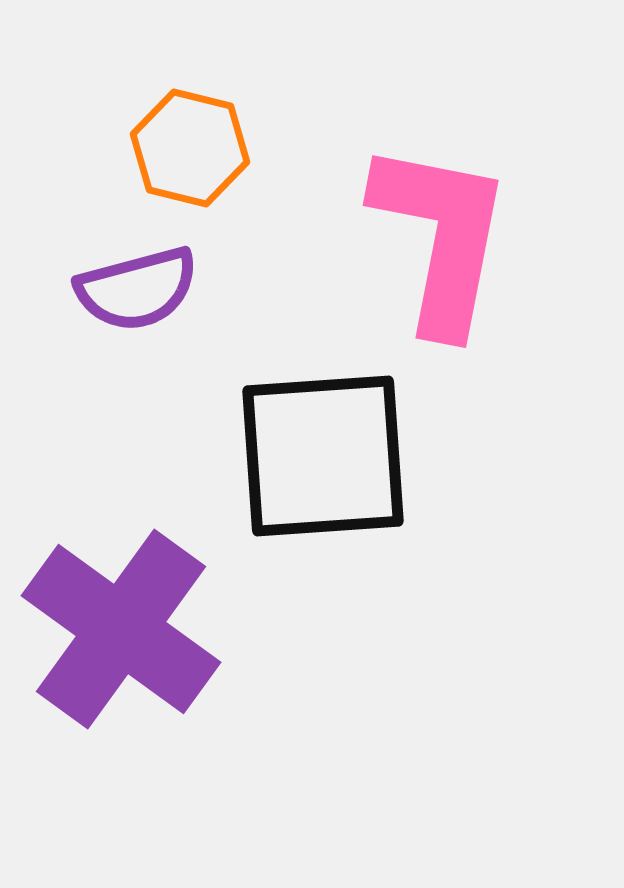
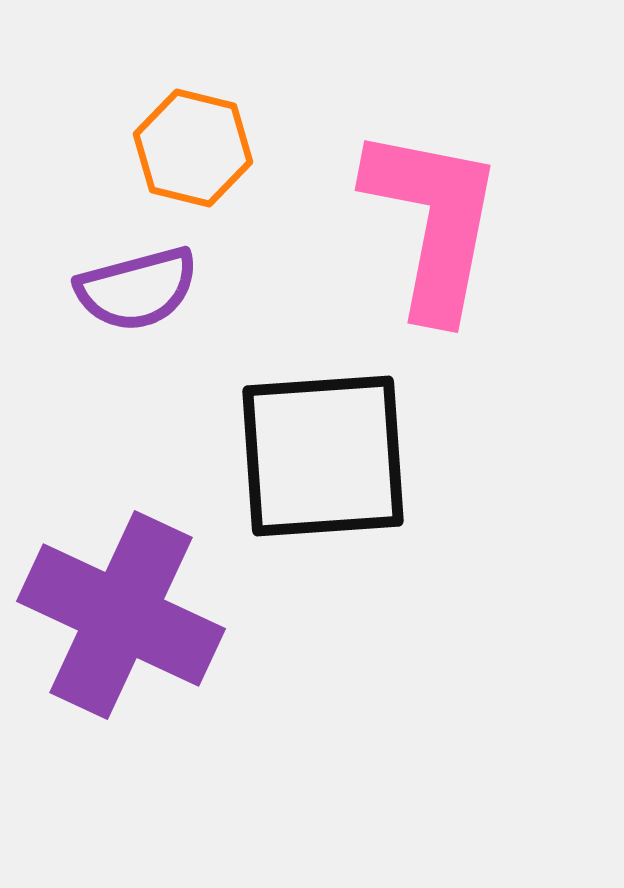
orange hexagon: moved 3 px right
pink L-shape: moved 8 px left, 15 px up
purple cross: moved 14 px up; rotated 11 degrees counterclockwise
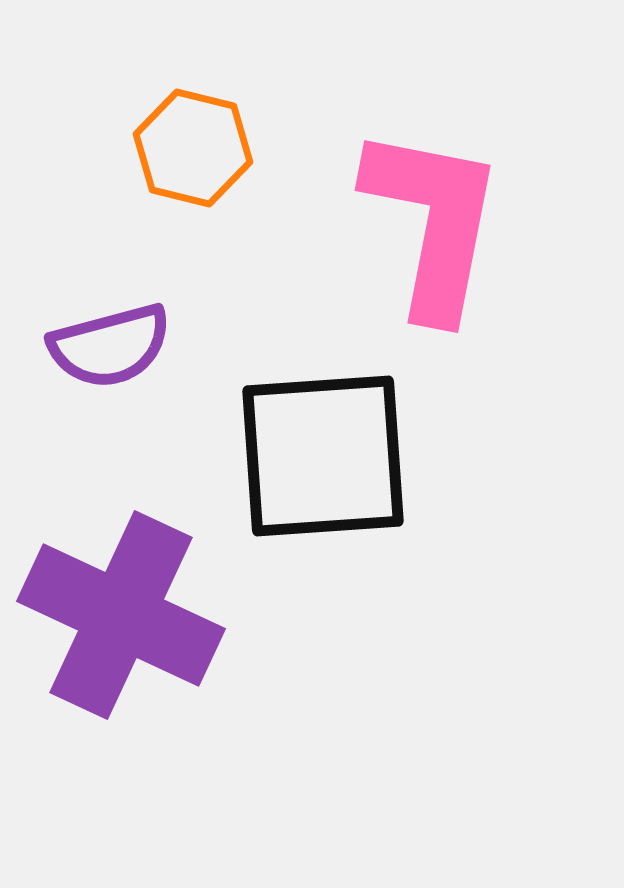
purple semicircle: moved 27 px left, 57 px down
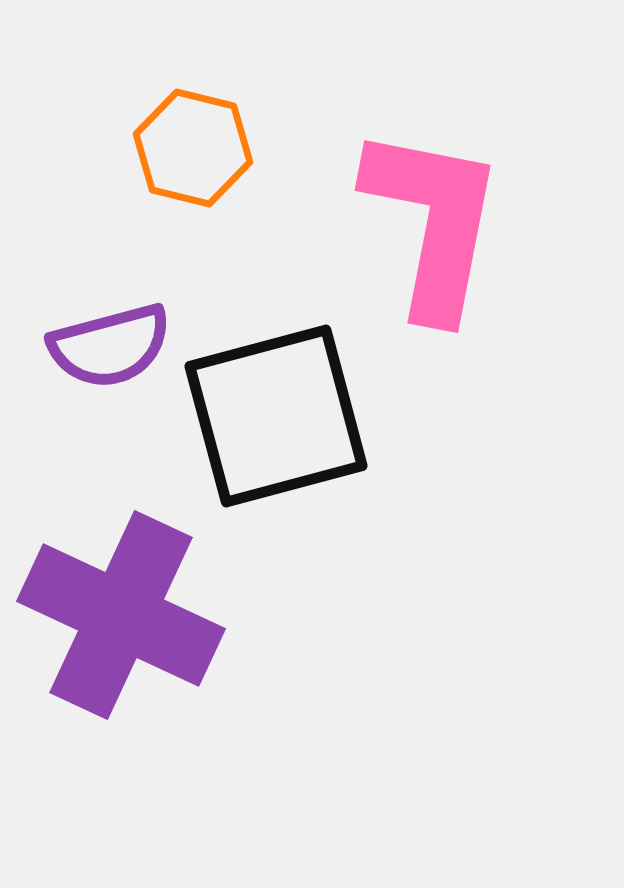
black square: moved 47 px left, 40 px up; rotated 11 degrees counterclockwise
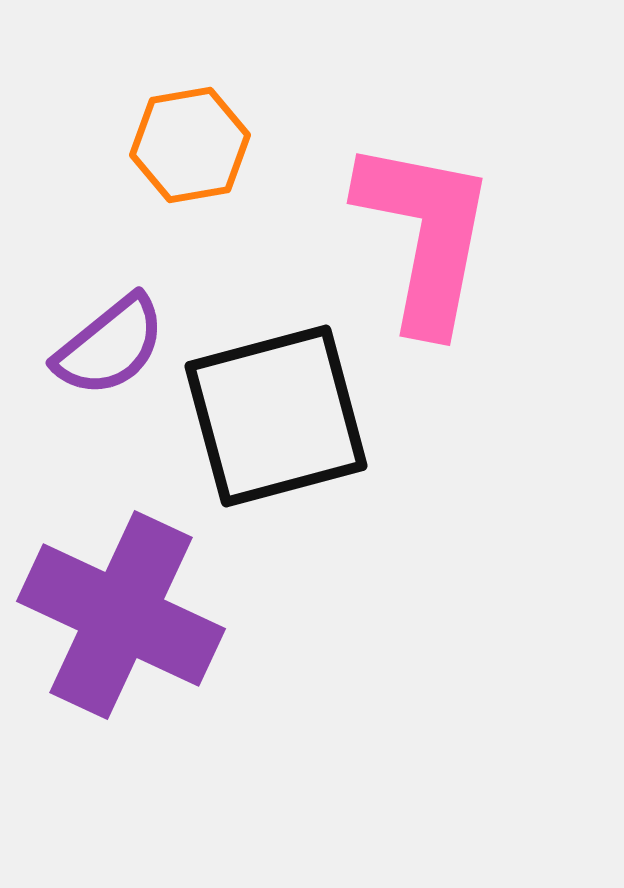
orange hexagon: moved 3 px left, 3 px up; rotated 24 degrees counterclockwise
pink L-shape: moved 8 px left, 13 px down
purple semicircle: rotated 24 degrees counterclockwise
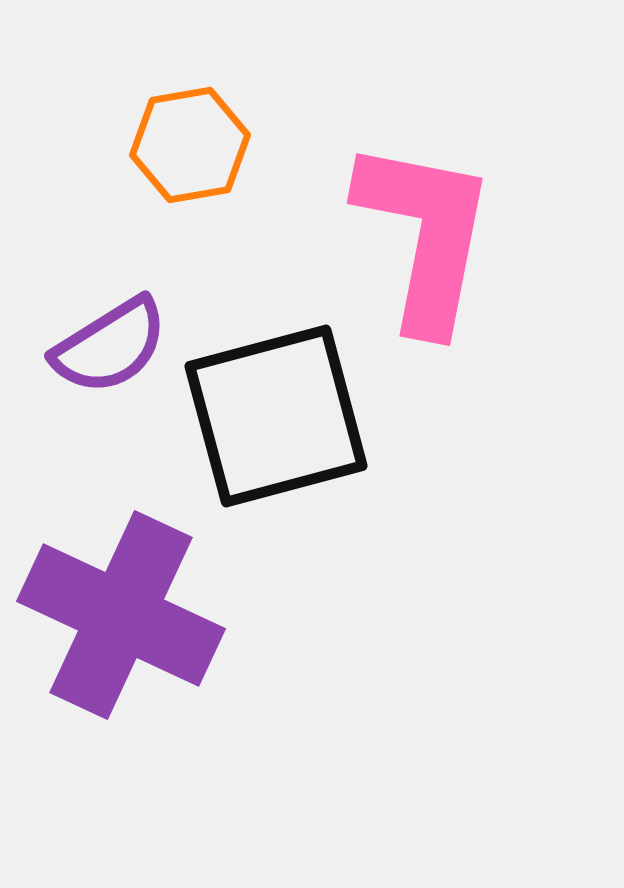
purple semicircle: rotated 7 degrees clockwise
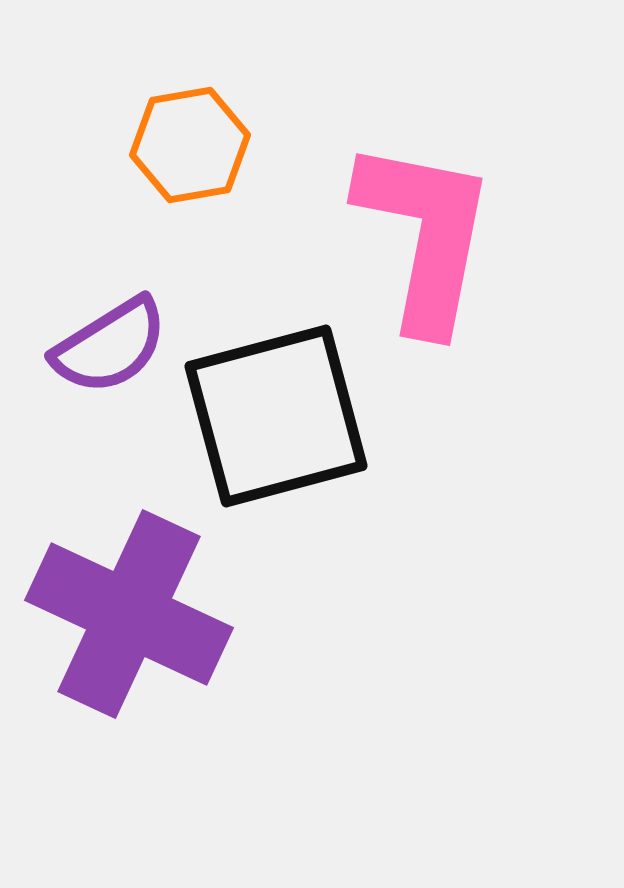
purple cross: moved 8 px right, 1 px up
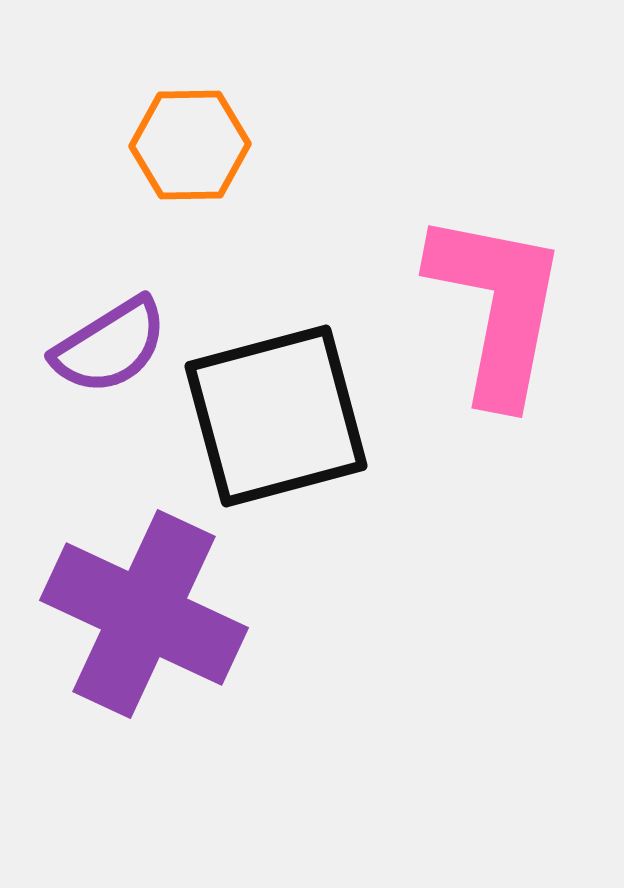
orange hexagon: rotated 9 degrees clockwise
pink L-shape: moved 72 px right, 72 px down
purple cross: moved 15 px right
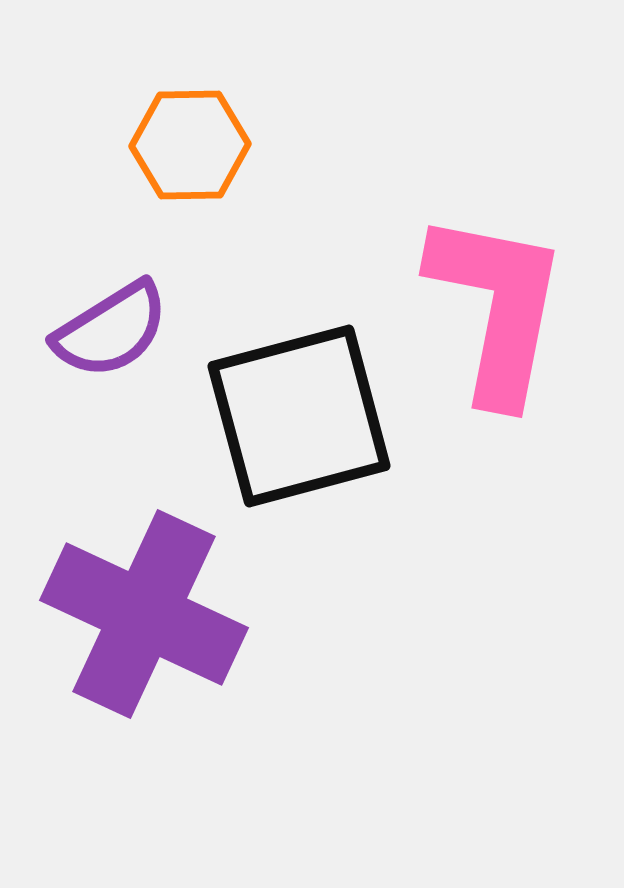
purple semicircle: moved 1 px right, 16 px up
black square: moved 23 px right
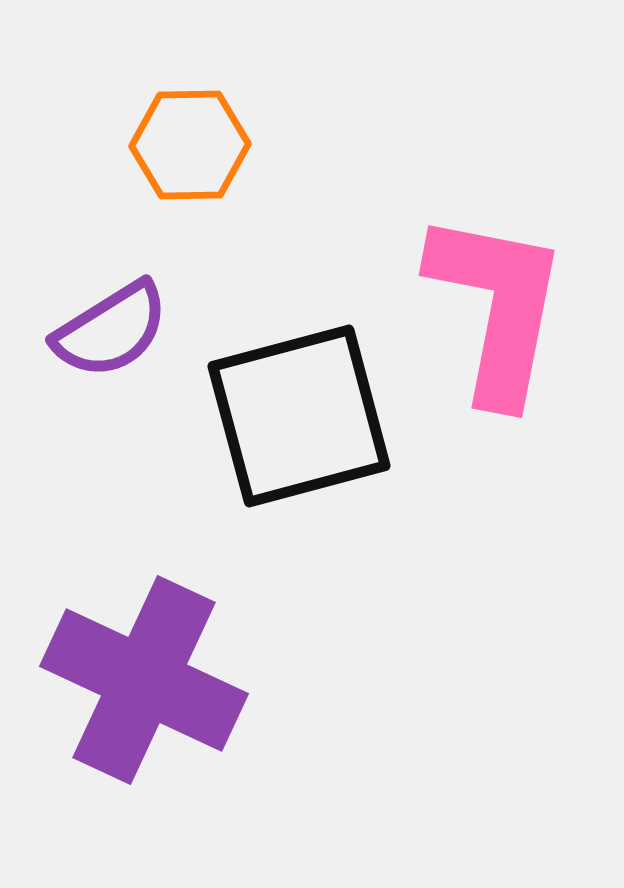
purple cross: moved 66 px down
